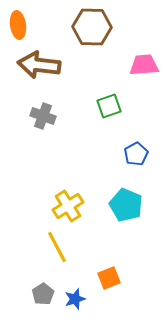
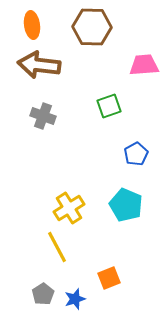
orange ellipse: moved 14 px right
yellow cross: moved 1 px right, 2 px down
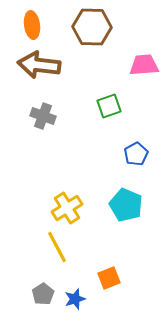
yellow cross: moved 2 px left
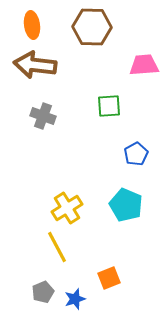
brown arrow: moved 4 px left
green square: rotated 15 degrees clockwise
gray pentagon: moved 2 px up; rotated 10 degrees clockwise
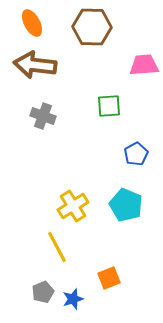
orange ellipse: moved 2 px up; rotated 20 degrees counterclockwise
yellow cross: moved 6 px right, 2 px up
blue star: moved 2 px left
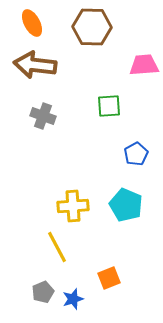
yellow cross: rotated 28 degrees clockwise
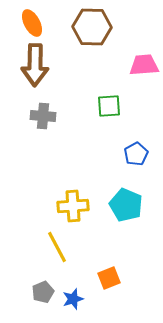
brown arrow: rotated 96 degrees counterclockwise
gray cross: rotated 15 degrees counterclockwise
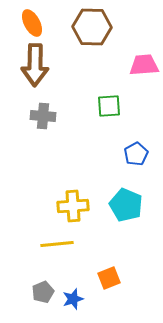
yellow line: moved 3 px up; rotated 68 degrees counterclockwise
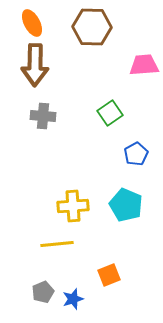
green square: moved 1 px right, 7 px down; rotated 30 degrees counterclockwise
orange square: moved 3 px up
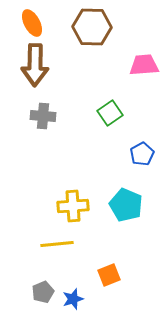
blue pentagon: moved 6 px right
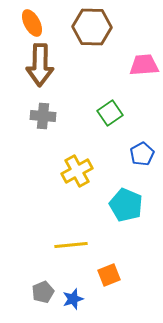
brown arrow: moved 5 px right
yellow cross: moved 4 px right, 35 px up; rotated 24 degrees counterclockwise
yellow line: moved 14 px right, 1 px down
